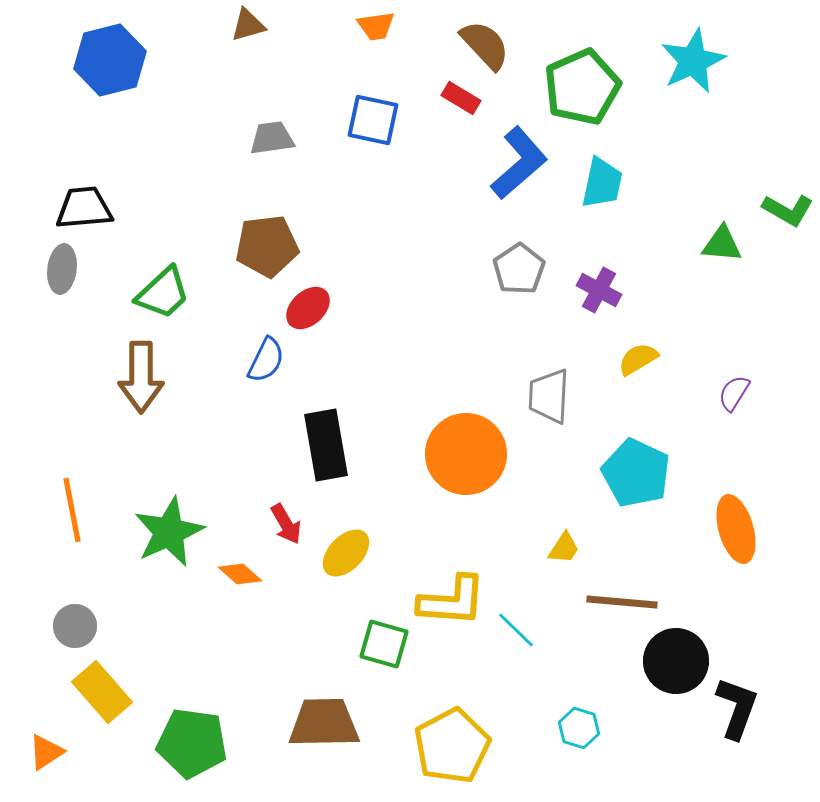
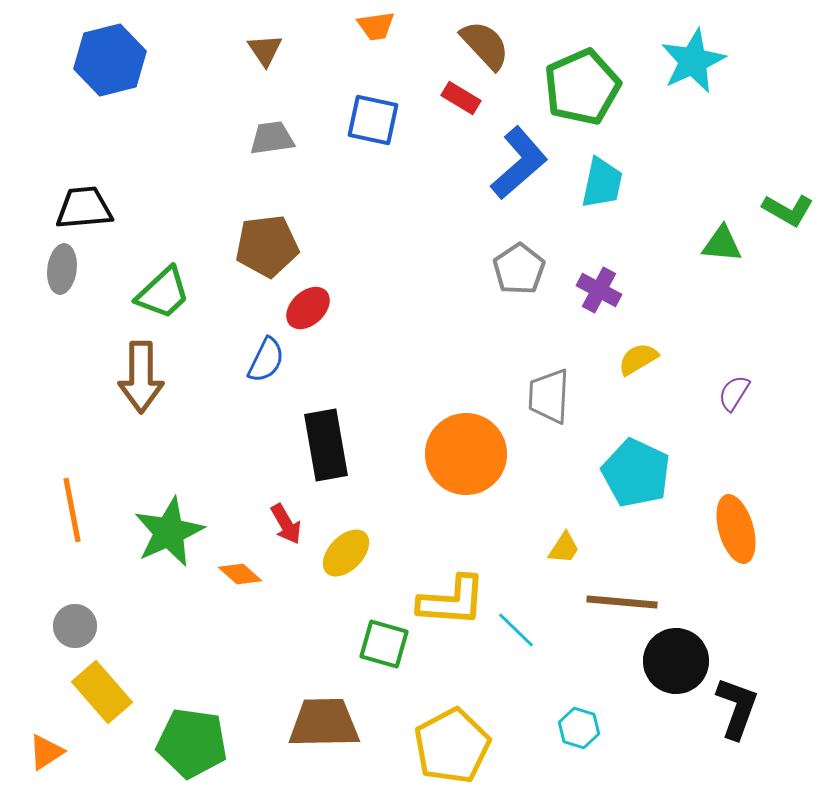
brown triangle at (248, 25): moved 17 px right, 25 px down; rotated 48 degrees counterclockwise
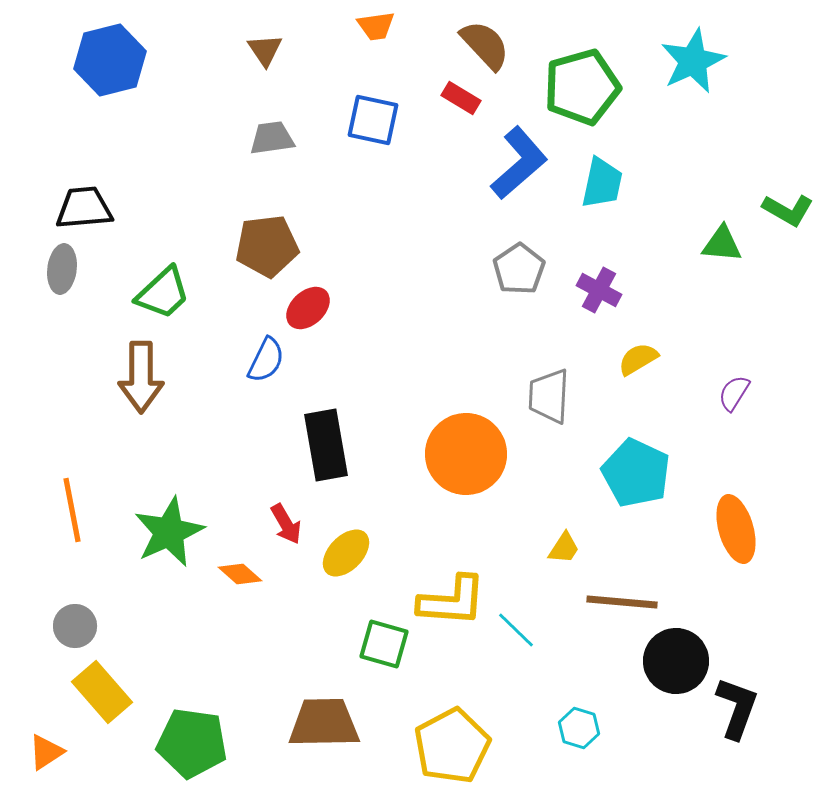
green pentagon at (582, 87): rotated 8 degrees clockwise
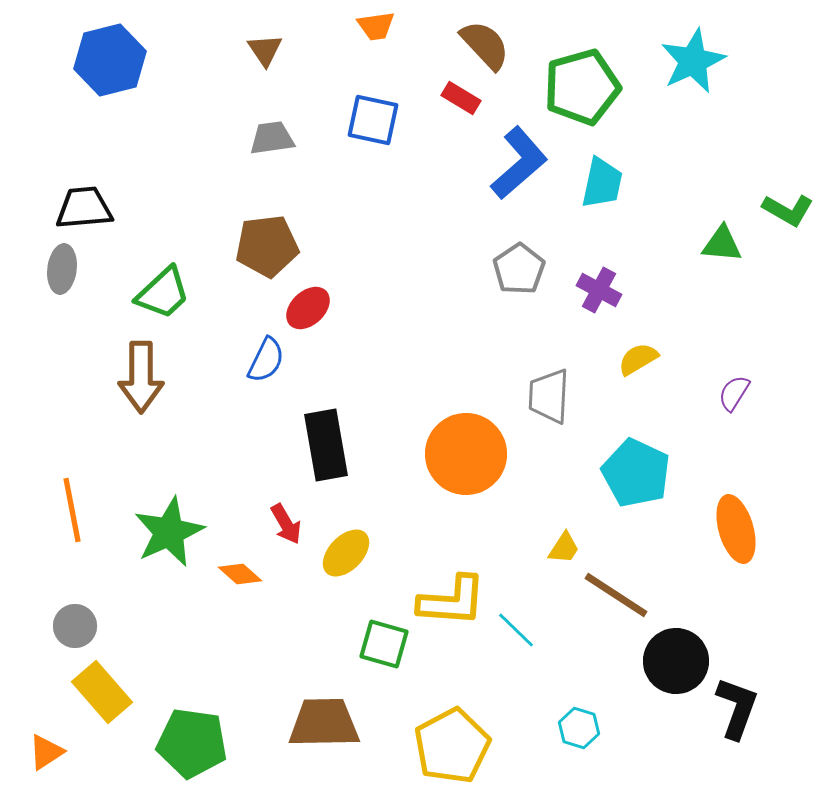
brown line at (622, 602): moved 6 px left, 7 px up; rotated 28 degrees clockwise
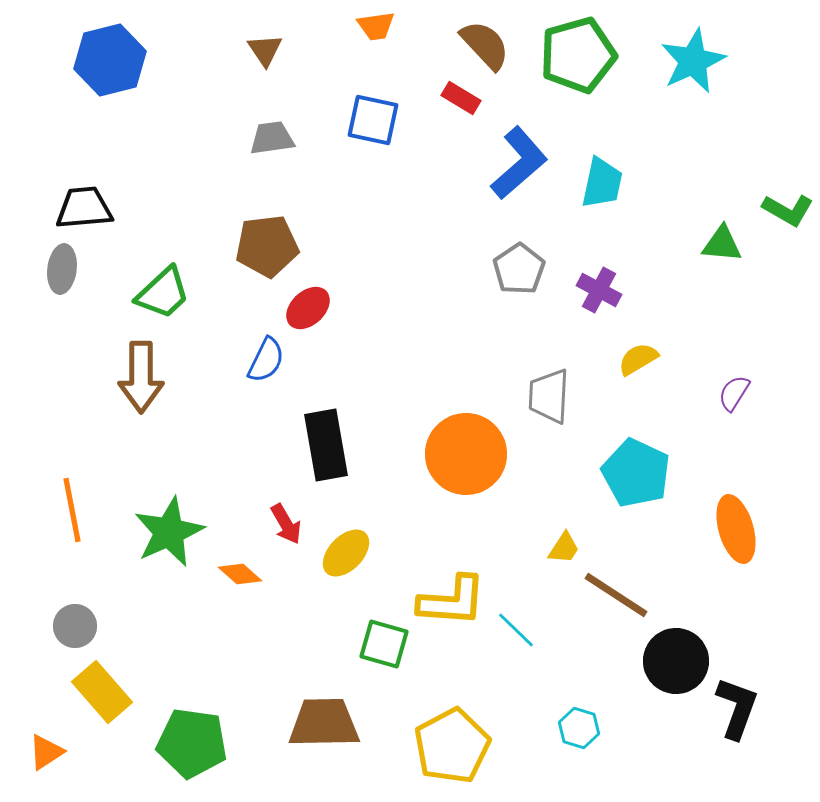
green pentagon at (582, 87): moved 4 px left, 32 px up
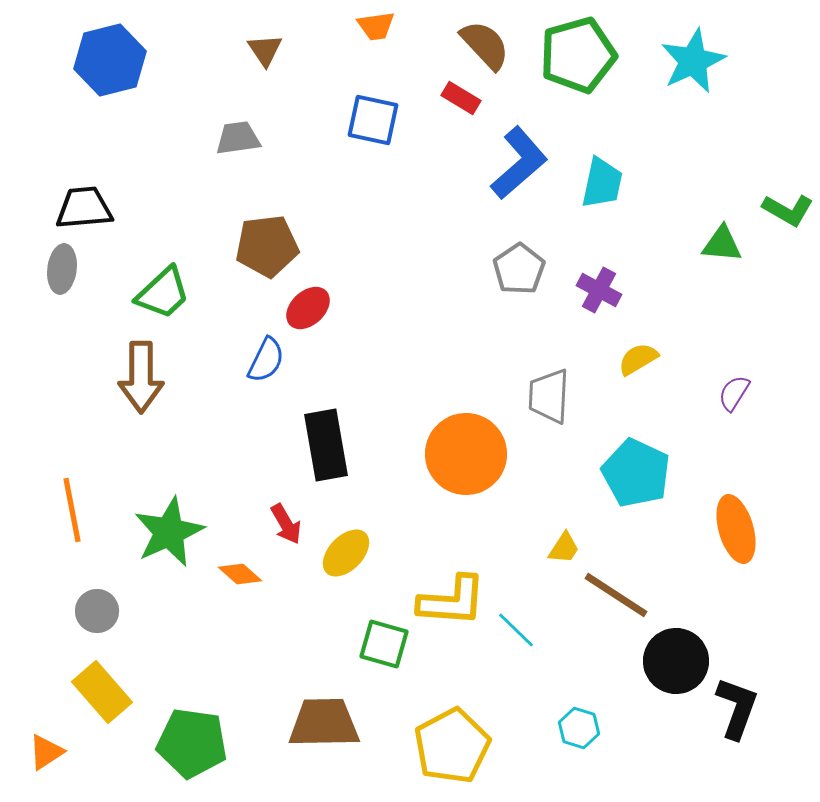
gray trapezoid at (272, 138): moved 34 px left
gray circle at (75, 626): moved 22 px right, 15 px up
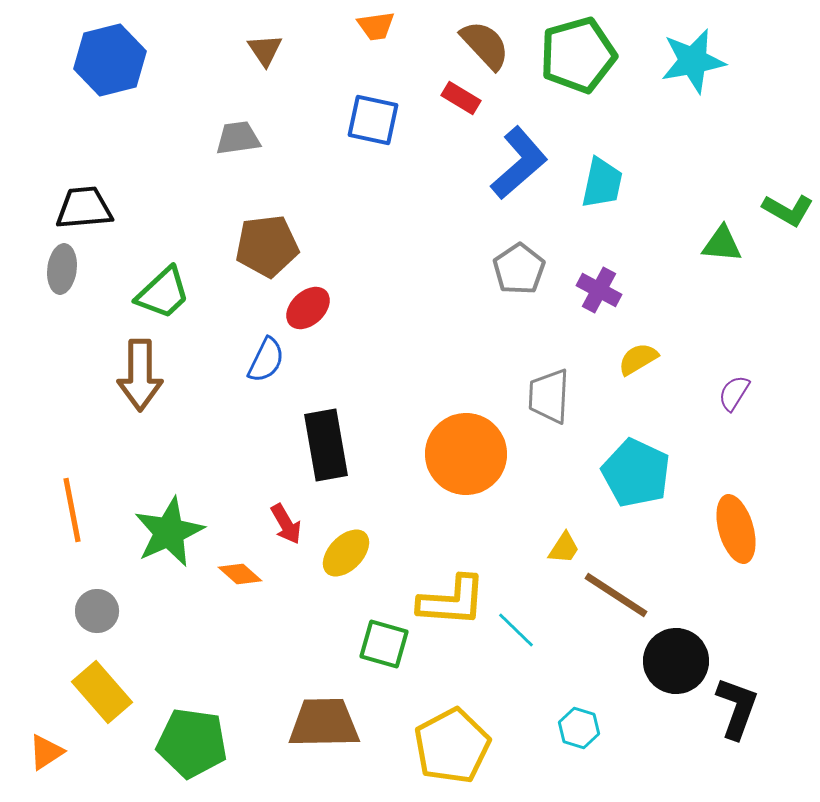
cyan star at (693, 61): rotated 14 degrees clockwise
brown arrow at (141, 377): moved 1 px left, 2 px up
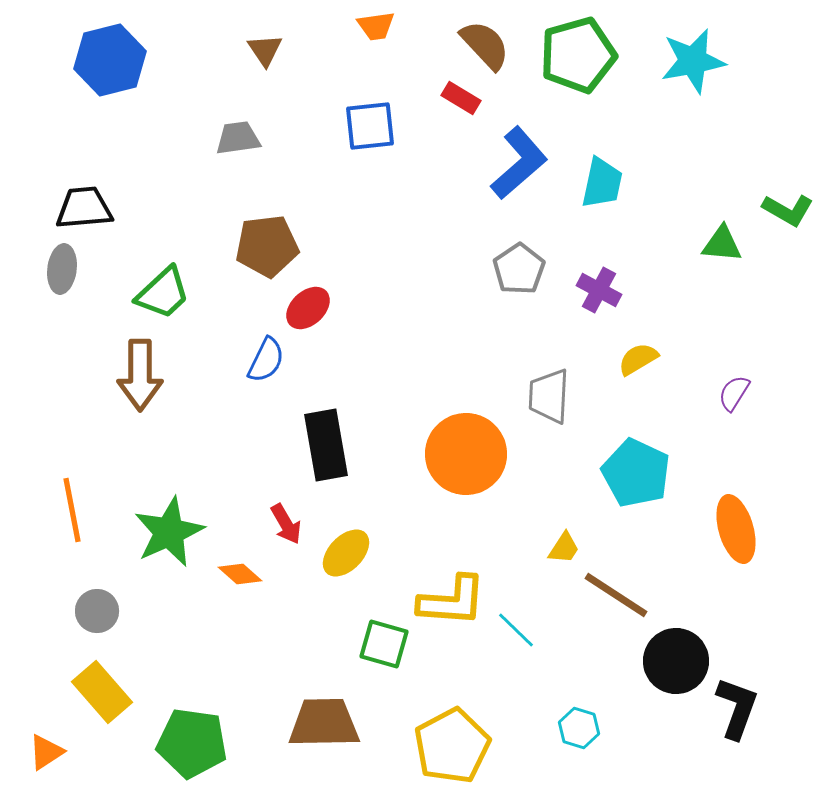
blue square at (373, 120): moved 3 px left, 6 px down; rotated 18 degrees counterclockwise
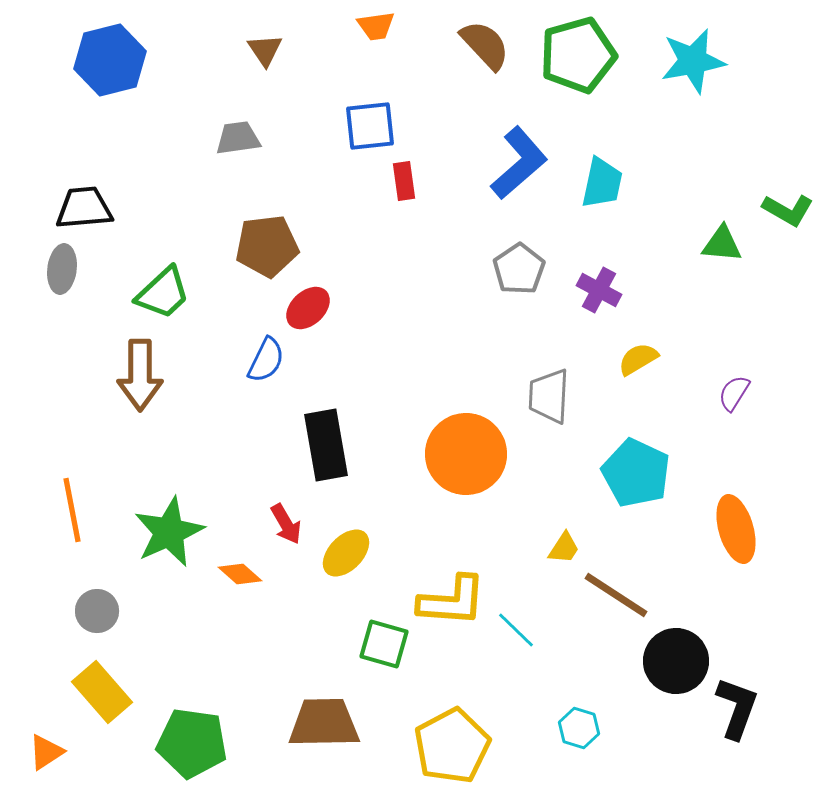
red rectangle at (461, 98): moved 57 px left, 83 px down; rotated 51 degrees clockwise
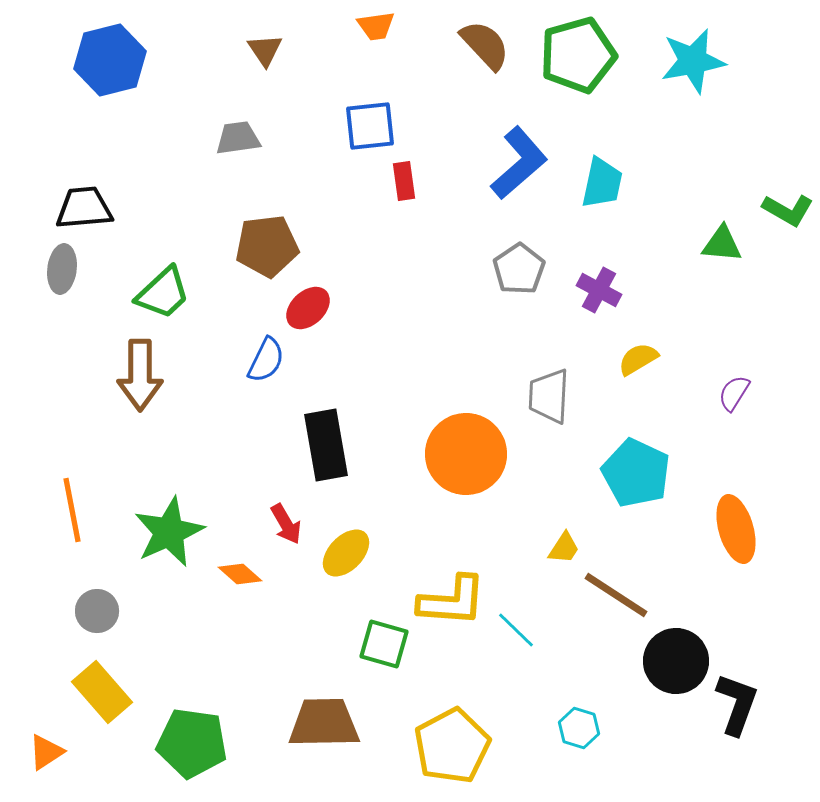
black L-shape at (737, 708): moved 4 px up
